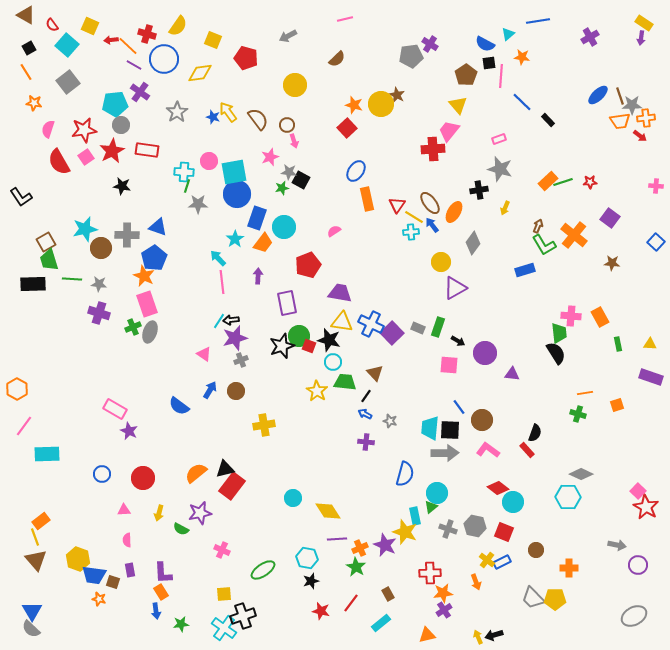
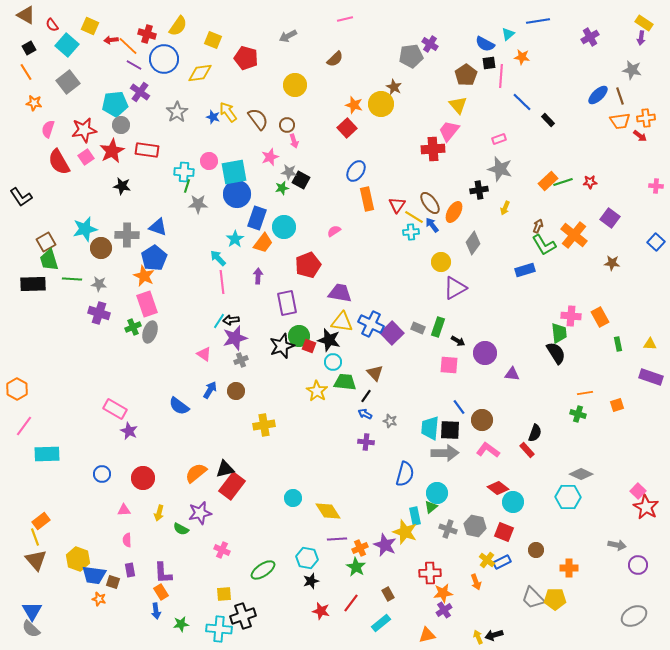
brown semicircle at (337, 59): moved 2 px left
brown star at (397, 95): moved 3 px left, 8 px up
gray star at (632, 105): moved 35 px up; rotated 12 degrees clockwise
cyan cross at (224, 628): moved 5 px left, 1 px down; rotated 30 degrees counterclockwise
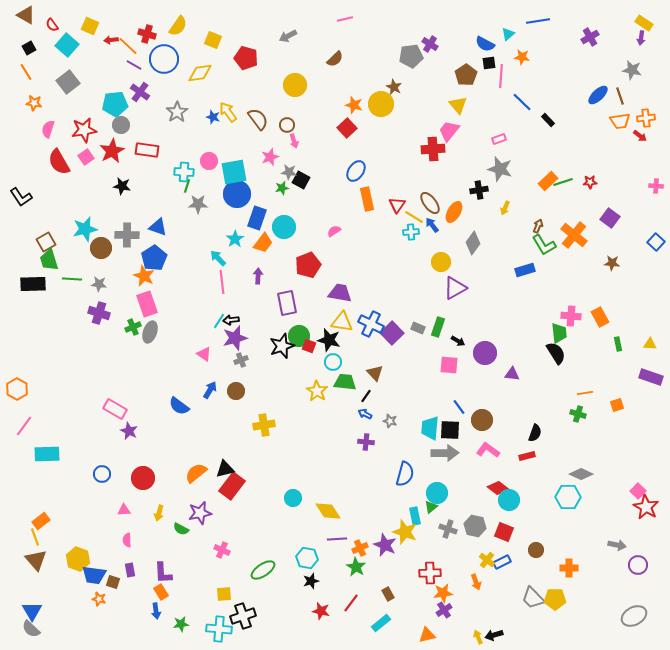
red rectangle at (527, 450): moved 6 px down; rotated 63 degrees counterclockwise
cyan circle at (513, 502): moved 4 px left, 2 px up
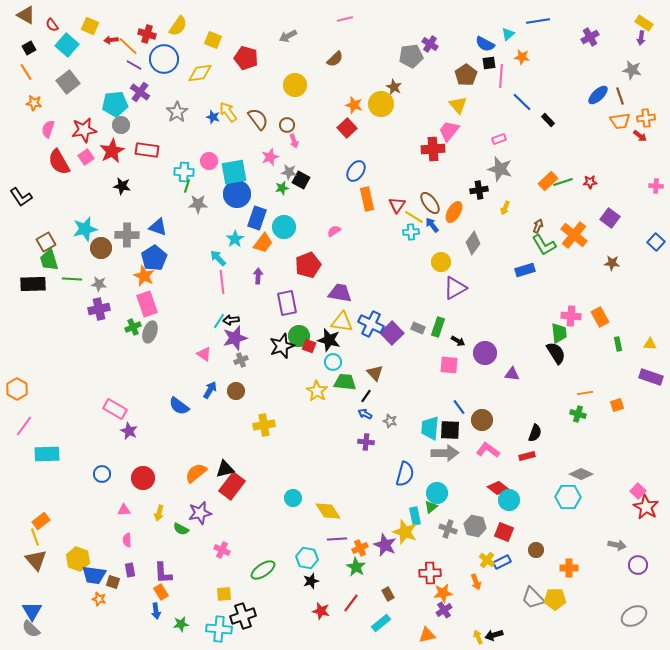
purple cross at (99, 313): moved 4 px up; rotated 30 degrees counterclockwise
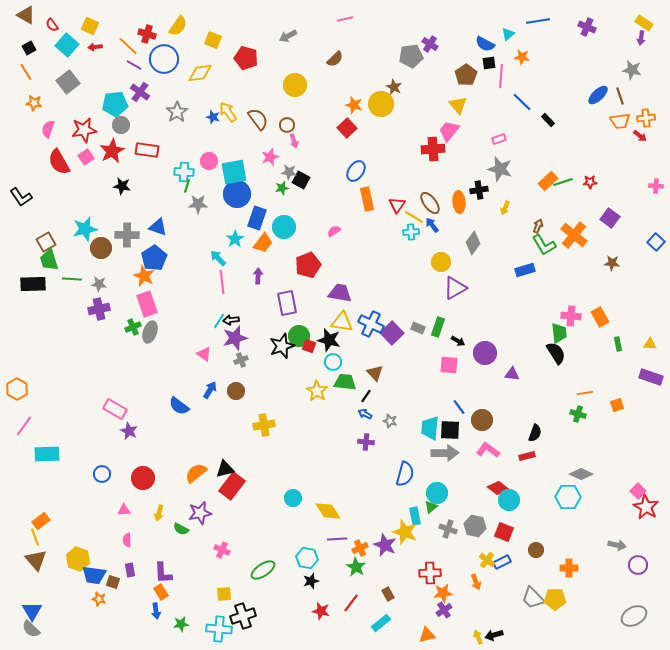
purple cross at (590, 37): moved 3 px left, 10 px up; rotated 36 degrees counterclockwise
red arrow at (111, 40): moved 16 px left, 7 px down
orange ellipse at (454, 212): moved 5 px right, 10 px up; rotated 35 degrees counterclockwise
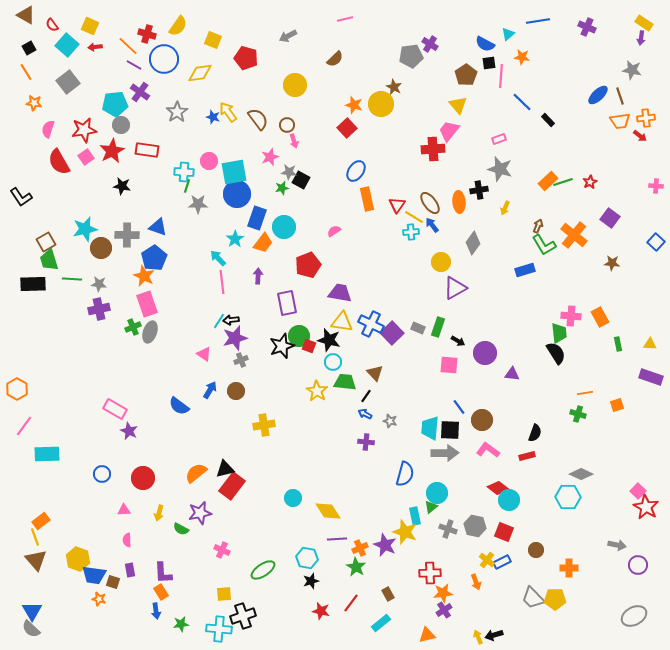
red star at (590, 182): rotated 24 degrees counterclockwise
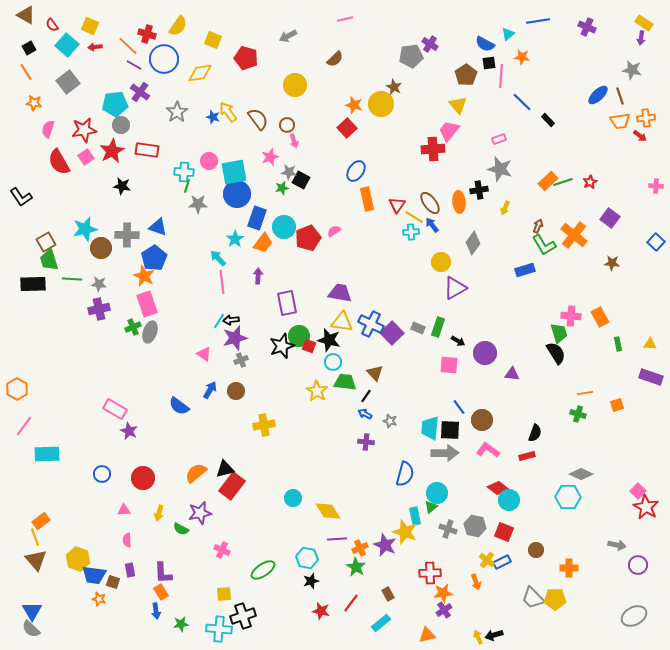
red pentagon at (308, 265): moved 27 px up
green trapezoid at (559, 333): rotated 10 degrees counterclockwise
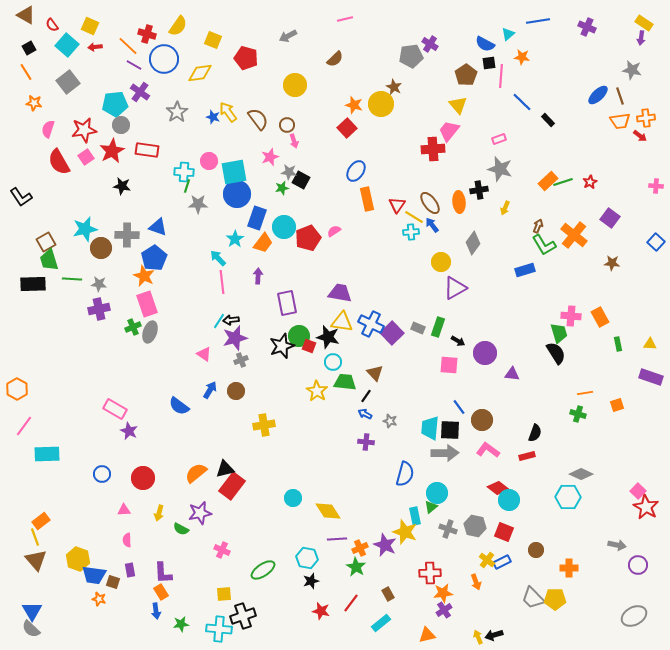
black star at (329, 340): moved 1 px left, 3 px up
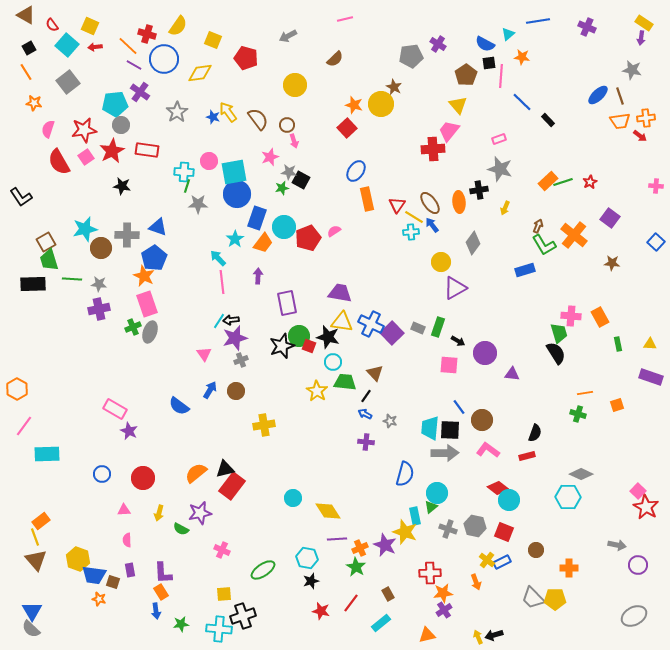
purple cross at (430, 44): moved 8 px right
pink triangle at (204, 354): rotated 21 degrees clockwise
